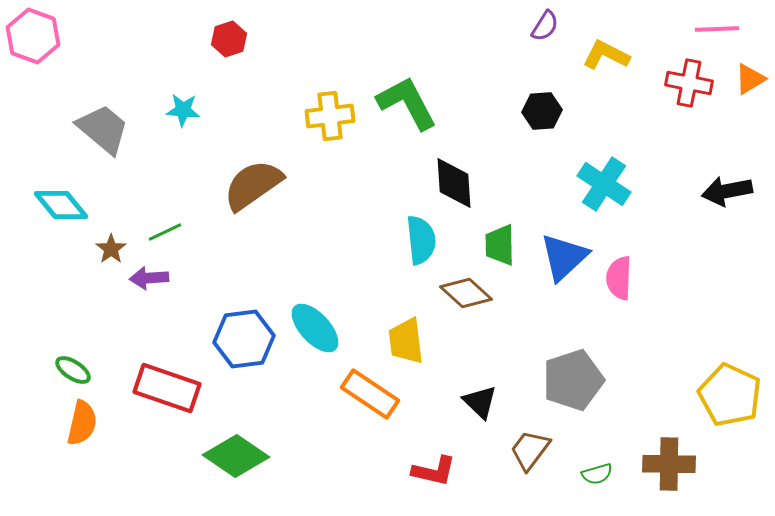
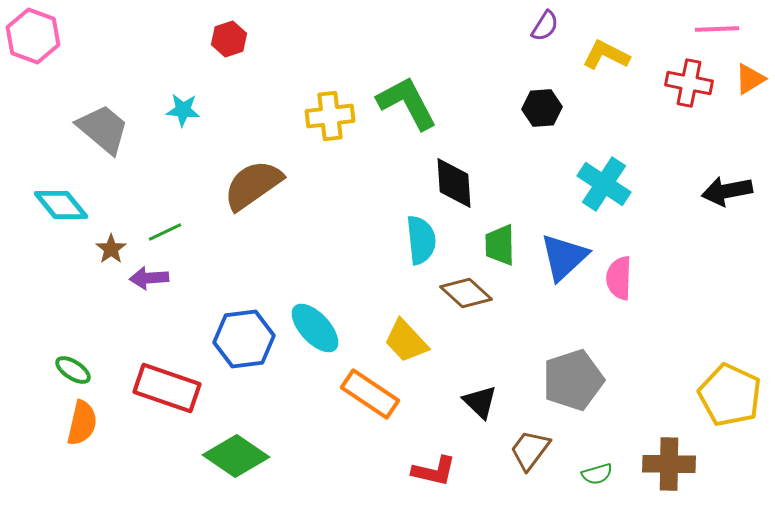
black hexagon: moved 3 px up
yellow trapezoid: rotated 36 degrees counterclockwise
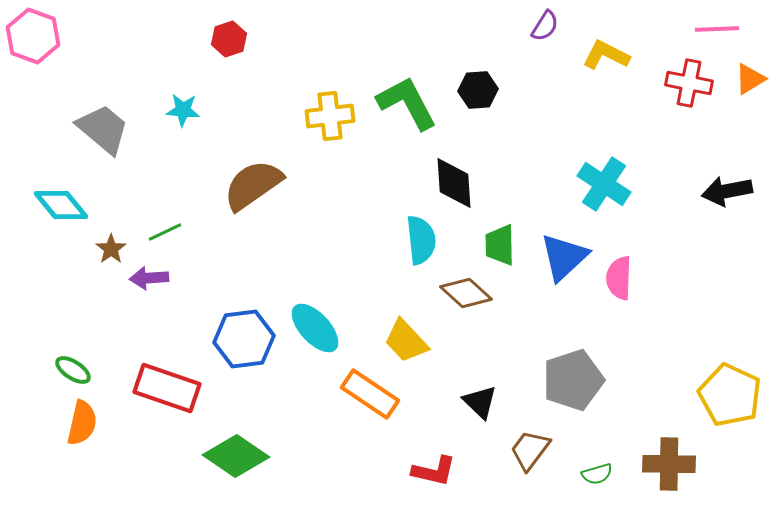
black hexagon: moved 64 px left, 18 px up
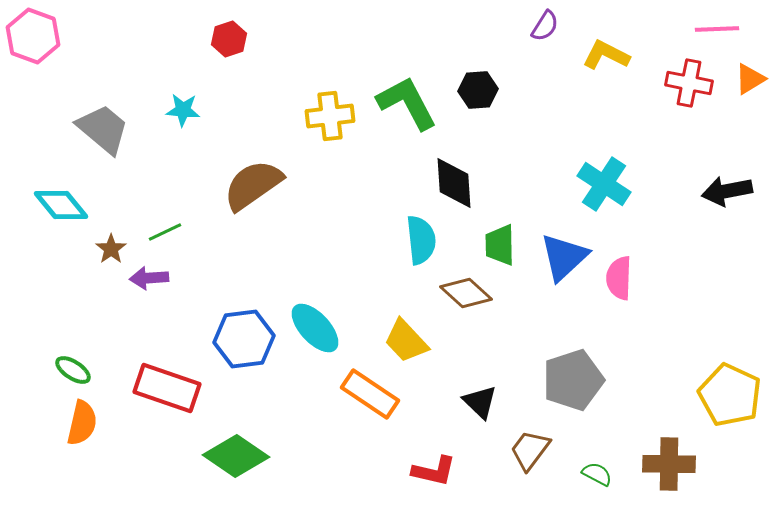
green semicircle: rotated 136 degrees counterclockwise
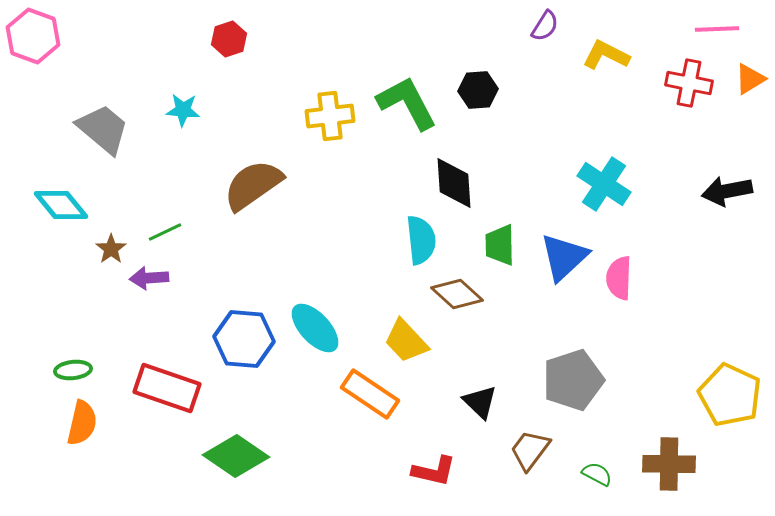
brown diamond: moved 9 px left, 1 px down
blue hexagon: rotated 12 degrees clockwise
green ellipse: rotated 39 degrees counterclockwise
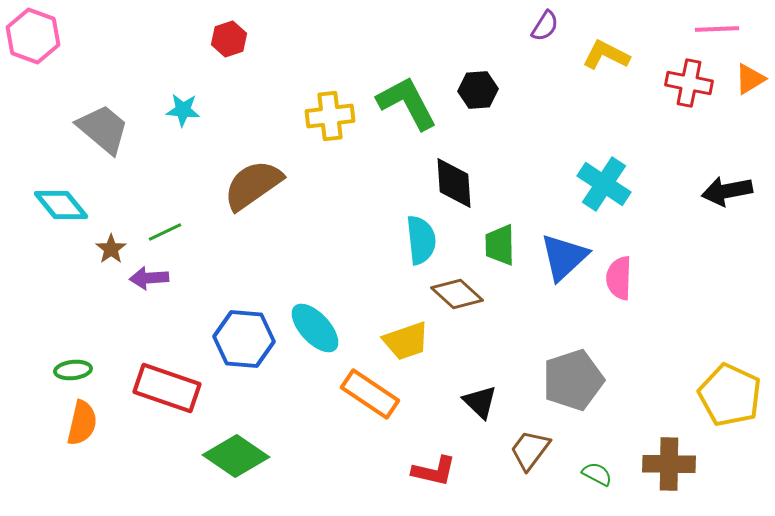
yellow trapezoid: rotated 66 degrees counterclockwise
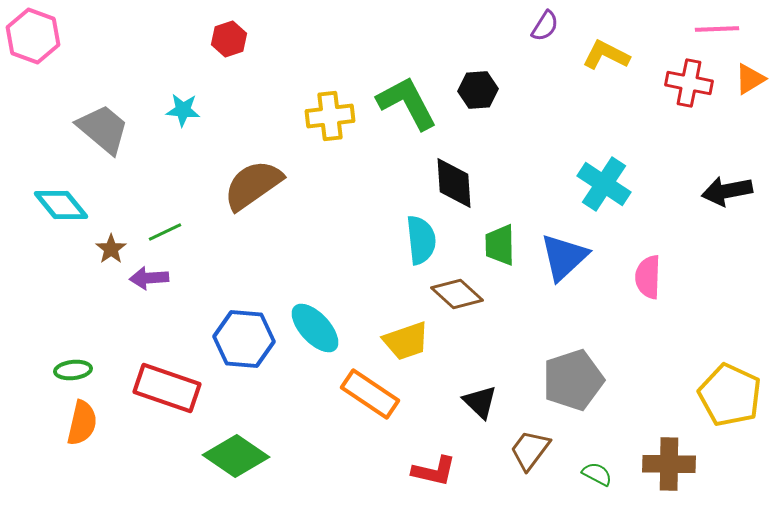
pink semicircle: moved 29 px right, 1 px up
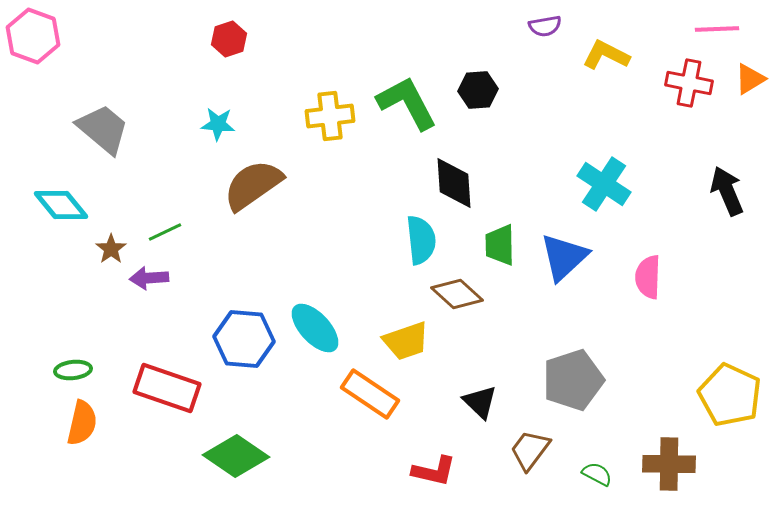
purple semicircle: rotated 48 degrees clockwise
cyan star: moved 35 px right, 14 px down
black arrow: rotated 78 degrees clockwise
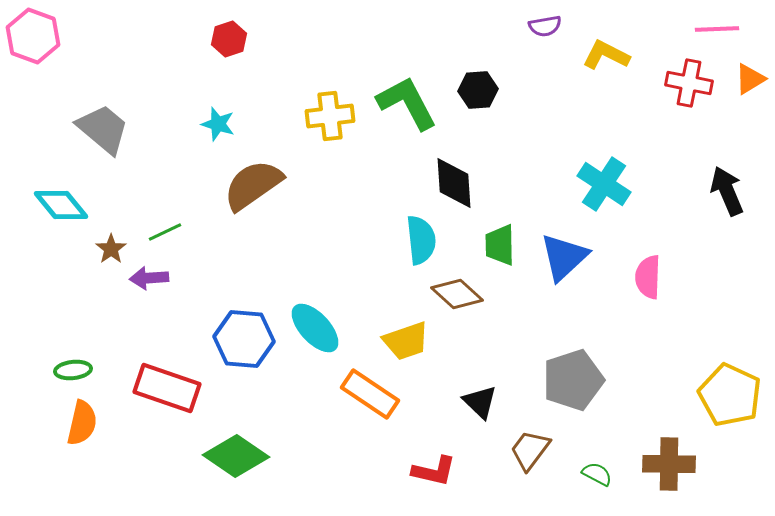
cyan star: rotated 12 degrees clockwise
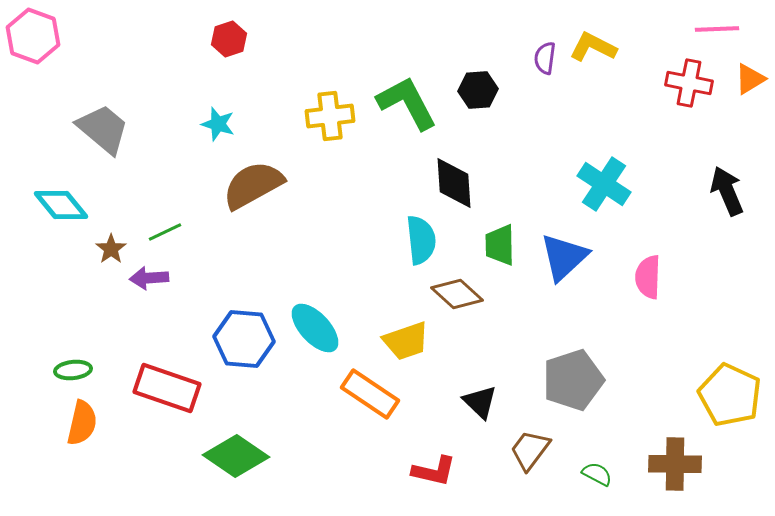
purple semicircle: moved 32 px down; rotated 108 degrees clockwise
yellow L-shape: moved 13 px left, 8 px up
brown semicircle: rotated 6 degrees clockwise
brown cross: moved 6 px right
